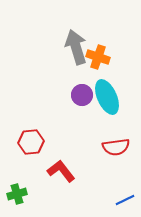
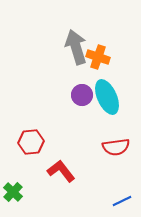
green cross: moved 4 px left, 2 px up; rotated 30 degrees counterclockwise
blue line: moved 3 px left, 1 px down
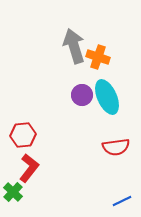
gray arrow: moved 2 px left, 1 px up
red hexagon: moved 8 px left, 7 px up
red L-shape: moved 32 px left, 3 px up; rotated 76 degrees clockwise
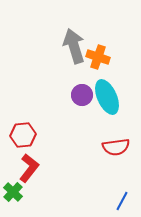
blue line: rotated 36 degrees counterclockwise
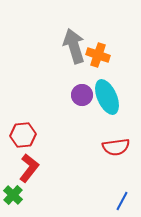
orange cross: moved 2 px up
green cross: moved 3 px down
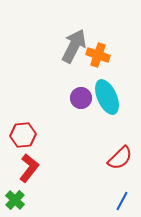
gray arrow: rotated 44 degrees clockwise
purple circle: moved 1 px left, 3 px down
red semicircle: moved 4 px right, 11 px down; rotated 36 degrees counterclockwise
green cross: moved 2 px right, 5 px down
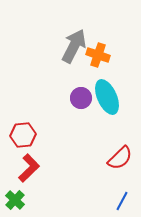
red L-shape: rotated 8 degrees clockwise
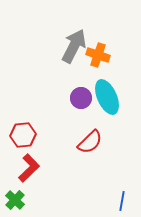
red semicircle: moved 30 px left, 16 px up
blue line: rotated 18 degrees counterclockwise
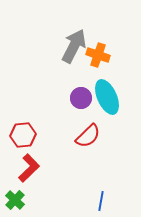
red semicircle: moved 2 px left, 6 px up
blue line: moved 21 px left
